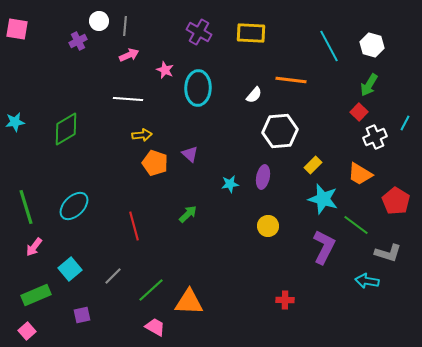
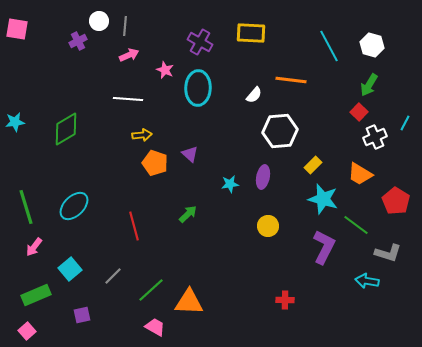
purple cross at (199, 32): moved 1 px right, 10 px down
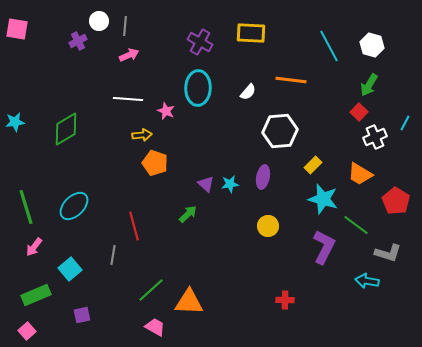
pink star at (165, 70): moved 1 px right, 41 px down
white semicircle at (254, 95): moved 6 px left, 3 px up
purple triangle at (190, 154): moved 16 px right, 30 px down
gray line at (113, 276): moved 21 px up; rotated 36 degrees counterclockwise
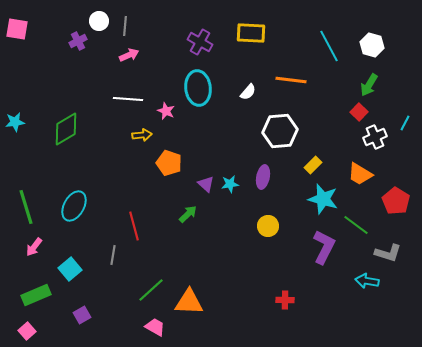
cyan ellipse at (198, 88): rotated 8 degrees counterclockwise
orange pentagon at (155, 163): moved 14 px right
cyan ellipse at (74, 206): rotated 16 degrees counterclockwise
purple square at (82, 315): rotated 18 degrees counterclockwise
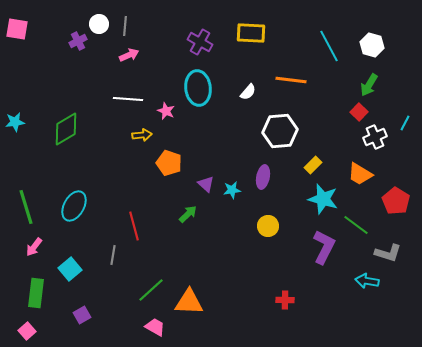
white circle at (99, 21): moved 3 px down
cyan star at (230, 184): moved 2 px right, 6 px down
green rectangle at (36, 295): moved 2 px up; rotated 60 degrees counterclockwise
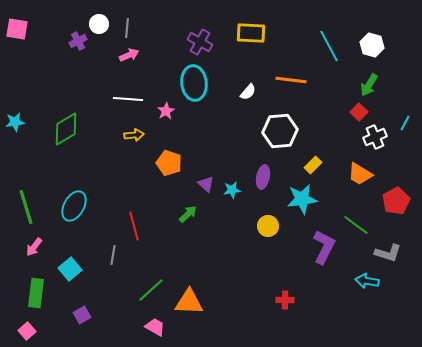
gray line at (125, 26): moved 2 px right, 2 px down
cyan ellipse at (198, 88): moved 4 px left, 5 px up
pink star at (166, 111): rotated 18 degrees clockwise
yellow arrow at (142, 135): moved 8 px left
cyan star at (323, 199): moved 21 px left; rotated 24 degrees counterclockwise
red pentagon at (396, 201): rotated 12 degrees clockwise
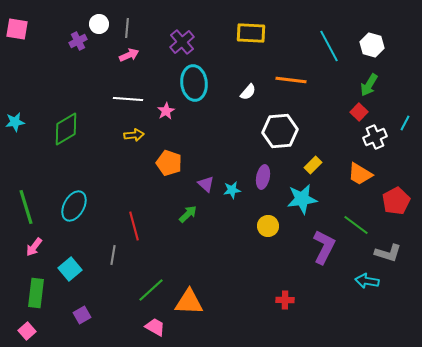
purple cross at (200, 42): moved 18 px left; rotated 20 degrees clockwise
